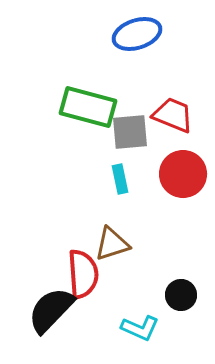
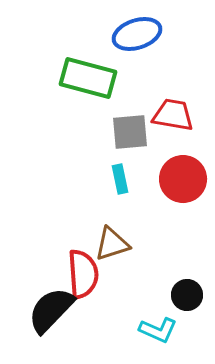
green rectangle: moved 29 px up
red trapezoid: rotated 12 degrees counterclockwise
red circle: moved 5 px down
black circle: moved 6 px right
cyan L-shape: moved 18 px right, 2 px down
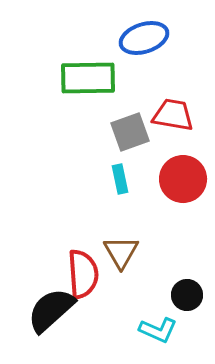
blue ellipse: moved 7 px right, 4 px down
green rectangle: rotated 16 degrees counterclockwise
gray square: rotated 15 degrees counterclockwise
brown triangle: moved 9 px right, 8 px down; rotated 42 degrees counterclockwise
black semicircle: rotated 4 degrees clockwise
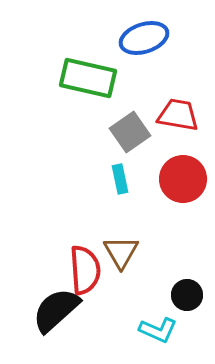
green rectangle: rotated 14 degrees clockwise
red trapezoid: moved 5 px right
gray square: rotated 15 degrees counterclockwise
red semicircle: moved 2 px right, 4 px up
black semicircle: moved 5 px right
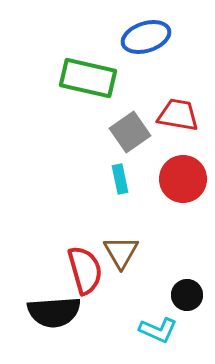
blue ellipse: moved 2 px right, 1 px up
red semicircle: rotated 12 degrees counterclockwise
black semicircle: moved 2 px left, 2 px down; rotated 142 degrees counterclockwise
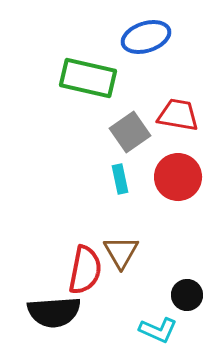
red circle: moved 5 px left, 2 px up
red semicircle: rotated 27 degrees clockwise
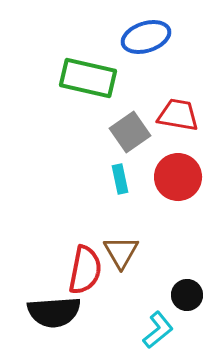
cyan L-shape: rotated 63 degrees counterclockwise
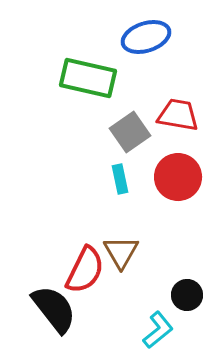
red semicircle: rotated 15 degrees clockwise
black semicircle: moved 3 px up; rotated 124 degrees counterclockwise
